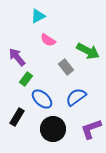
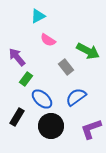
black circle: moved 2 px left, 3 px up
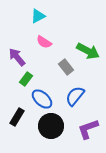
pink semicircle: moved 4 px left, 2 px down
blue semicircle: moved 1 px left, 1 px up; rotated 15 degrees counterclockwise
purple L-shape: moved 3 px left
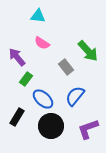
cyan triangle: rotated 35 degrees clockwise
pink semicircle: moved 2 px left, 1 px down
green arrow: rotated 20 degrees clockwise
blue ellipse: moved 1 px right
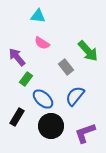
purple L-shape: moved 3 px left, 4 px down
